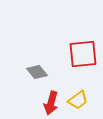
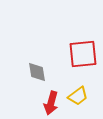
gray diamond: rotated 30 degrees clockwise
yellow trapezoid: moved 4 px up
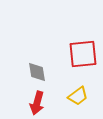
red arrow: moved 14 px left
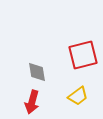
red square: moved 1 px down; rotated 8 degrees counterclockwise
red arrow: moved 5 px left, 1 px up
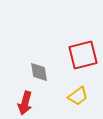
gray diamond: moved 2 px right
red arrow: moved 7 px left, 1 px down
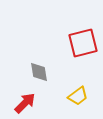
red square: moved 12 px up
red arrow: rotated 150 degrees counterclockwise
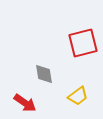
gray diamond: moved 5 px right, 2 px down
red arrow: rotated 80 degrees clockwise
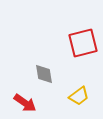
yellow trapezoid: moved 1 px right
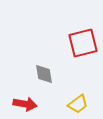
yellow trapezoid: moved 1 px left, 8 px down
red arrow: moved 1 px down; rotated 25 degrees counterclockwise
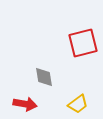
gray diamond: moved 3 px down
